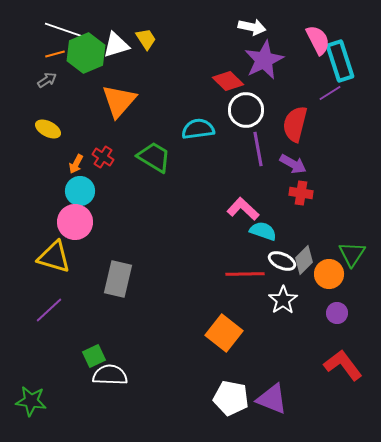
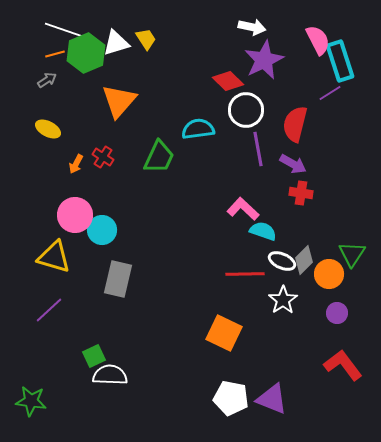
white triangle at (116, 45): moved 2 px up
green trapezoid at (154, 157): moved 5 px right; rotated 84 degrees clockwise
cyan circle at (80, 191): moved 22 px right, 39 px down
pink circle at (75, 222): moved 7 px up
orange square at (224, 333): rotated 12 degrees counterclockwise
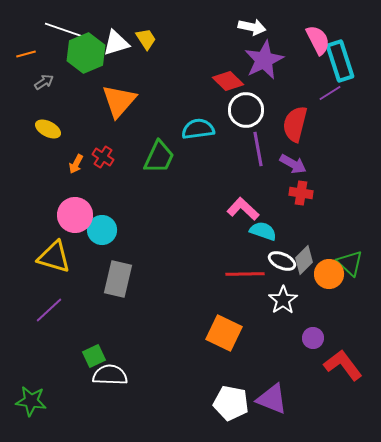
orange line at (55, 54): moved 29 px left
gray arrow at (47, 80): moved 3 px left, 2 px down
green triangle at (352, 254): moved 2 px left, 9 px down; rotated 20 degrees counterclockwise
purple circle at (337, 313): moved 24 px left, 25 px down
white pentagon at (231, 398): moved 5 px down
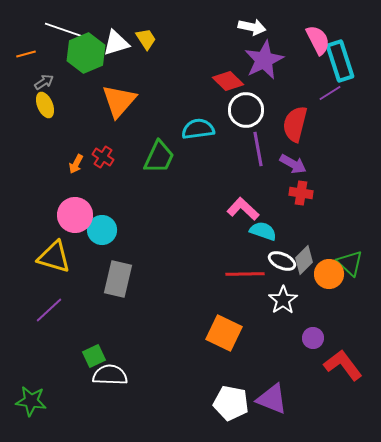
yellow ellipse at (48, 129): moved 3 px left, 24 px up; rotated 40 degrees clockwise
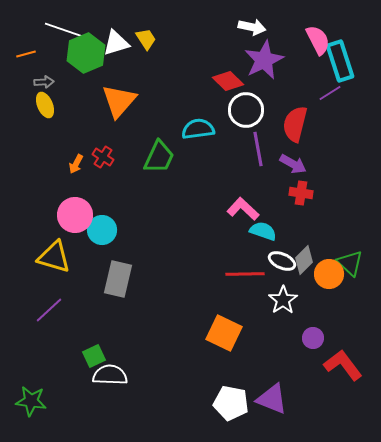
gray arrow at (44, 82): rotated 30 degrees clockwise
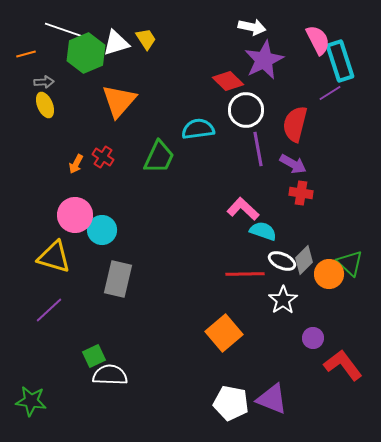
orange square at (224, 333): rotated 24 degrees clockwise
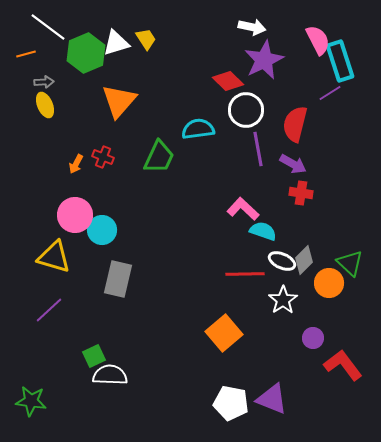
white line at (64, 30): moved 16 px left, 3 px up; rotated 18 degrees clockwise
red cross at (103, 157): rotated 10 degrees counterclockwise
orange circle at (329, 274): moved 9 px down
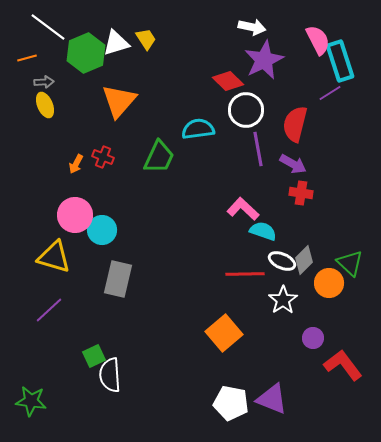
orange line at (26, 54): moved 1 px right, 4 px down
white semicircle at (110, 375): rotated 96 degrees counterclockwise
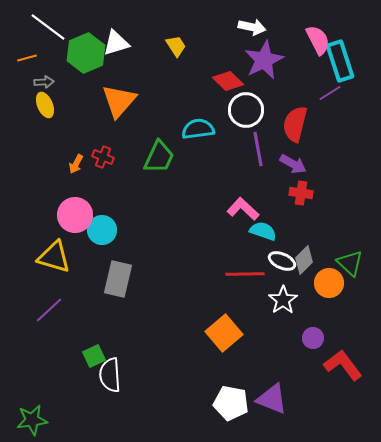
yellow trapezoid at (146, 39): moved 30 px right, 7 px down
green star at (31, 401): moved 1 px right, 19 px down; rotated 16 degrees counterclockwise
